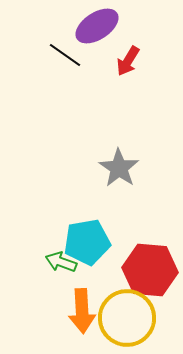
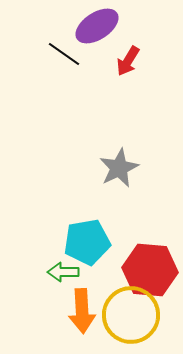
black line: moved 1 px left, 1 px up
gray star: rotated 12 degrees clockwise
green arrow: moved 2 px right, 10 px down; rotated 20 degrees counterclockwise
yellow circle: moved 4 px right, 3 px up
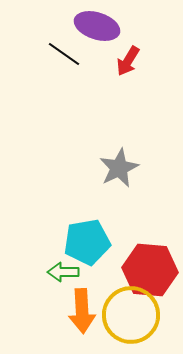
purple ellipse: rotated 51 degrees clockwise
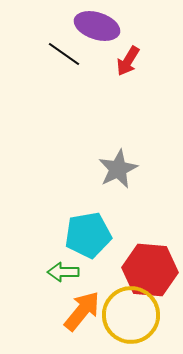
gray star: moved 1 px left, 1 px down
cyan pentagon: moved 1 px right, 7 px up
orange arrow: rotated 138 degrees counterclockwise
